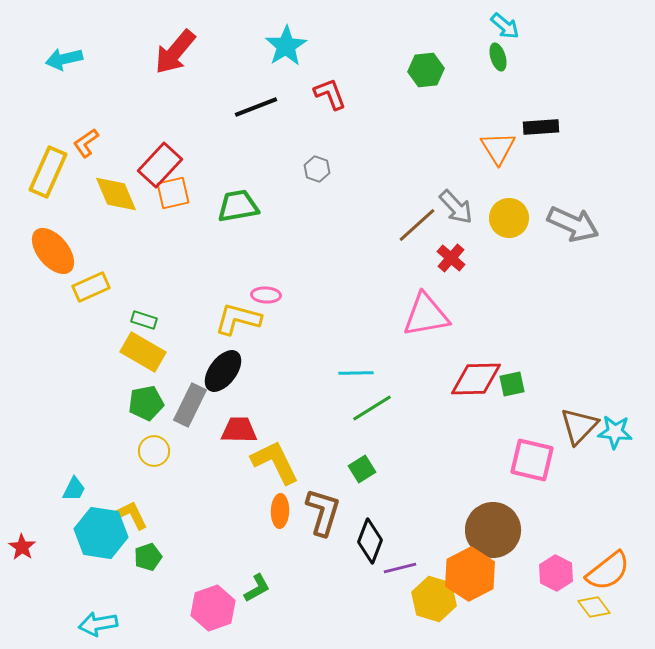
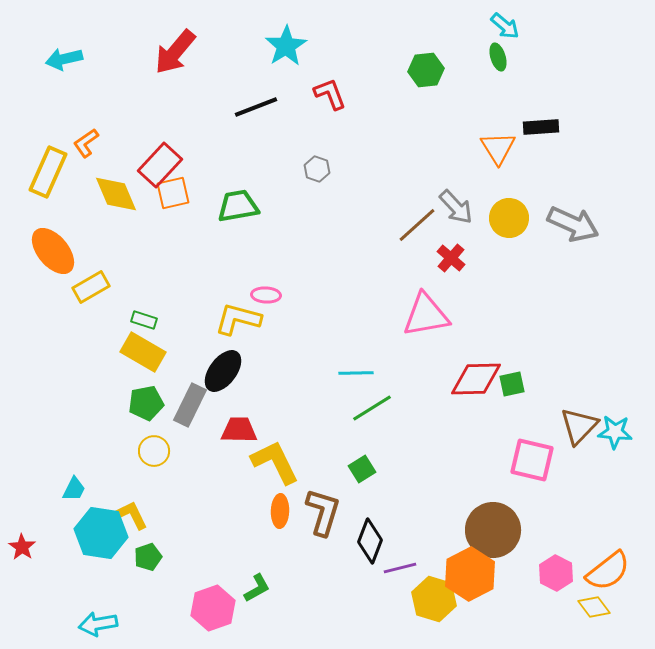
yellow rectangle at (91, 287): rotated 6 degrees counterclockwise
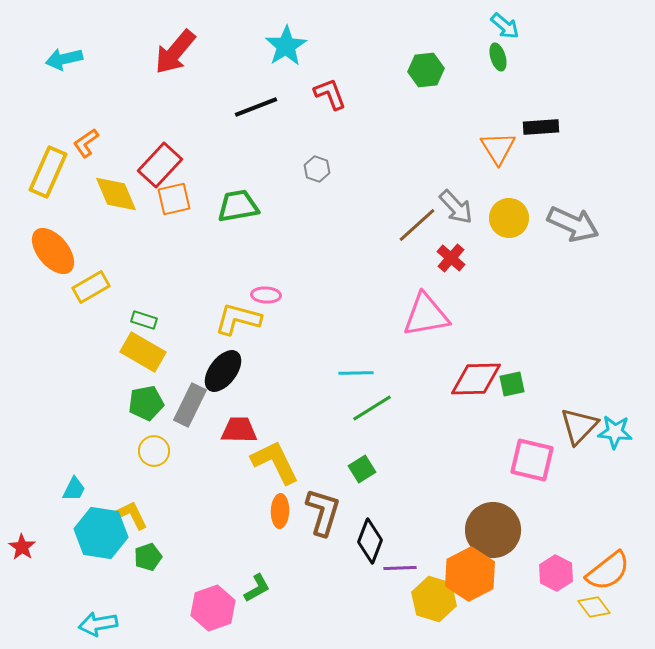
orange square at (173, 193): moved 1 px right, 6 px down
purple line at (400, 568): rotated 12 degrees clockwise
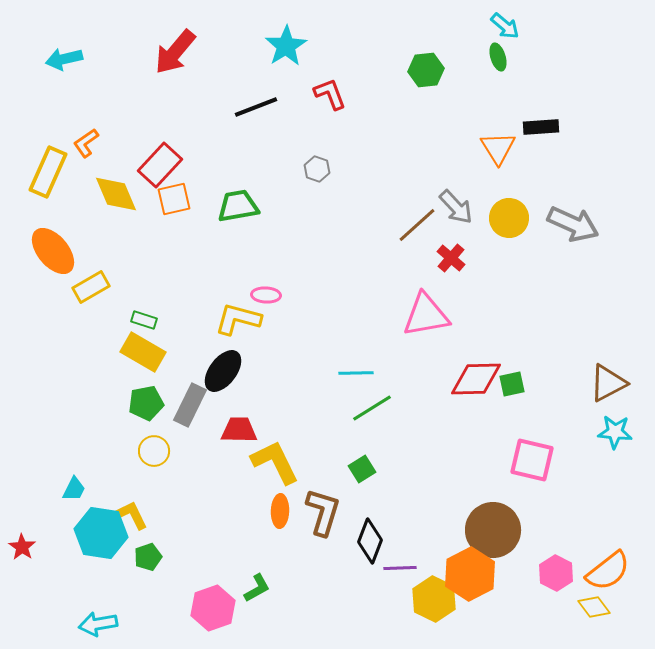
brown triangle at (579, 426): moved 29 px right, 43 px up; rotated 18 degrees clockwise
yellow hexagon at (434, 599): rotated 9 degrees clockwise
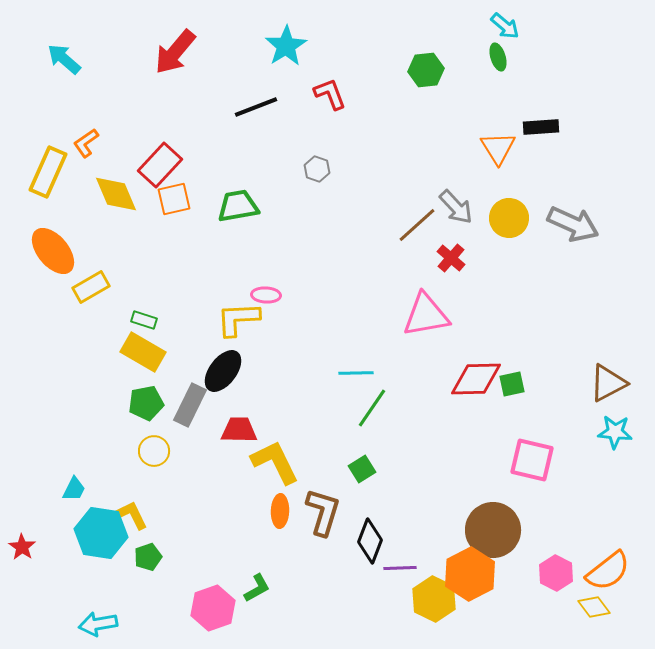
cyan arrow at (64, 59): rotated 54 degrees clockwise
yellow L-shape at (238, 319): rotated 18 degrees counterclockwise
green line at (372, 408): rotated 24 degrees counterclockwise
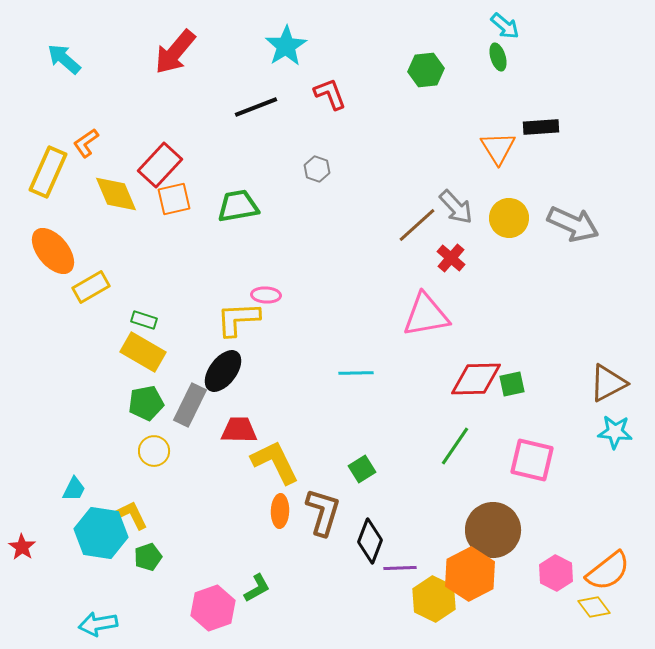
green line at (372, 408): moved 83 px right, 38 px down
